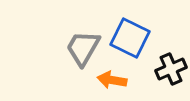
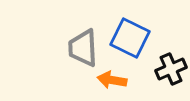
gray trapezoid: rotated 33 degrees counterclockwise
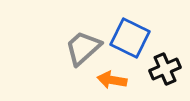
gray trapezoid: rotated 51 degrees clockwise
black cross: moved 6 px left
